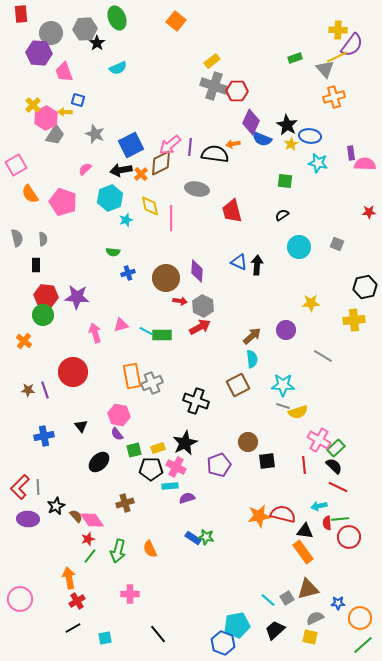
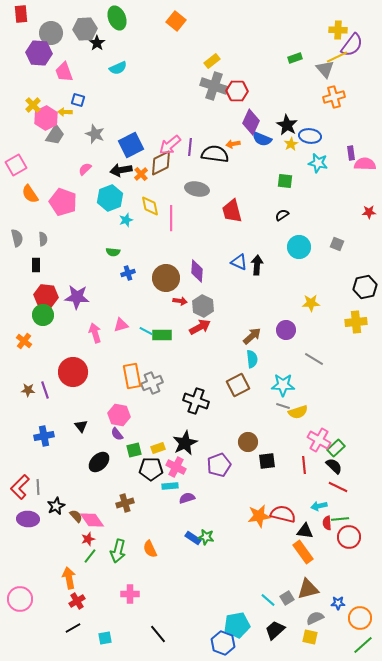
yellow cross at (354, 320): moved 2 px right, 2 px down
gray line at (323, 356): moved 9 px left, 3 px down
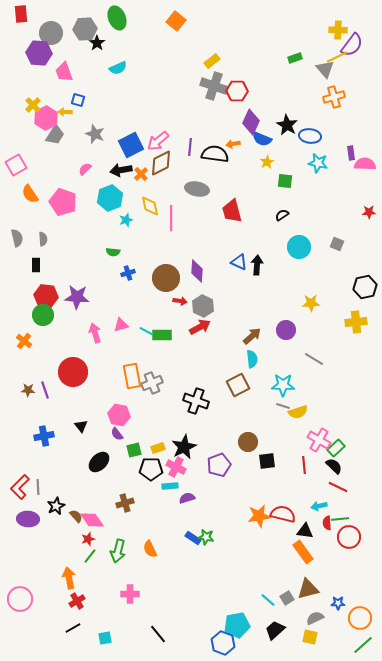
yellow star at (291, 144): moved 24 px left, 18 px down
pink arrow at (170, 145): moved 12 px left, 4 px up
black star at (185, 443): moved 1 px left, 4 px down
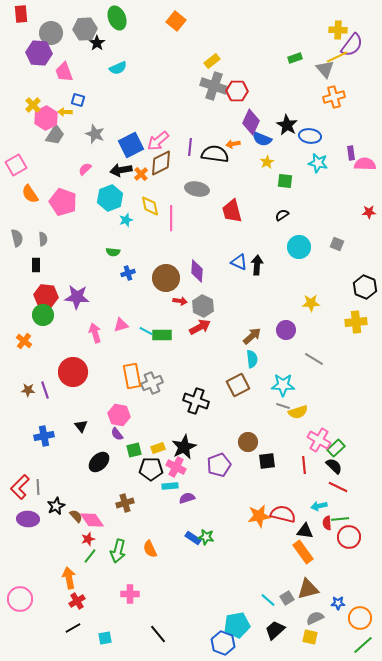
black hexagon at (365, 287): rotated 25 degrees counterclockwise
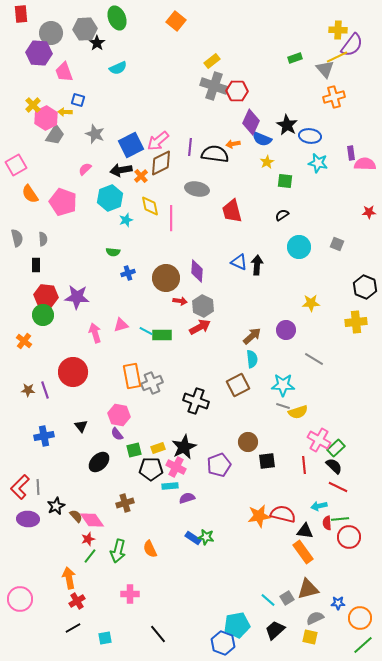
orange cross at (141, 174): moved 2 px down
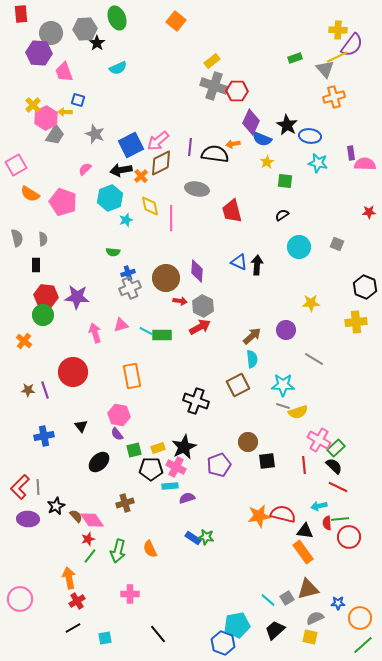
orange semicircle at (30, 194): rotated 24 degrees counterclockwise
gray cross at (152, 383): moved 22 px left, 95 px up
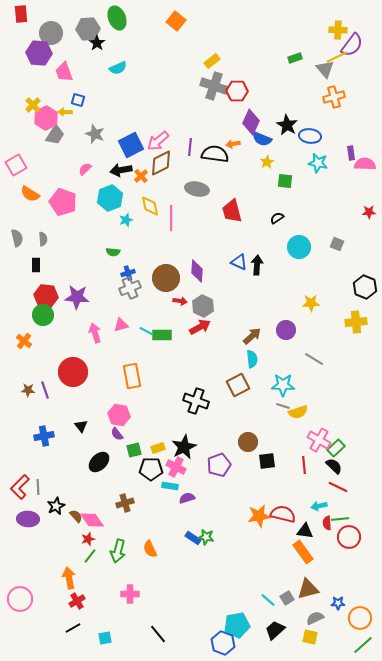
gray hexagon at (85, 29): moved 3 px right
black semicircle at (282, 215): moved 5 px left, 3 px down
cyan rectangle at (170, 486): rotated 14 degrees clockwise
